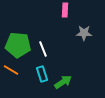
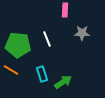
gray star: moved 2 px left
white line: moved 4 px right, 10 px up
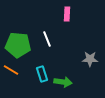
pink rectangle: moved 2 px right, 4 px down
gray star: moved 8 px right, 26 px down
green arrow: rotated 42 degrees clockwise
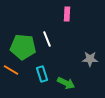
green pentagon: moved 5 px right, 2 px down
green arrow: moved 3 px right, 1 px down; rotated 18 degrees clockwise
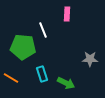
white line: moved 4 px left, 9 px up
orange line: moved 8 px down
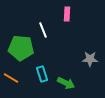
green pentagon: moved 2 px left, 1 px down
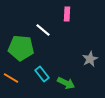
white line: rotated 28 degrees counterclockwise
gray star: rotated 28 degrees counterclockwise
cyan rectangle: rotated 21 degrees counterclockwise
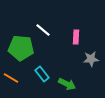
pink rectangle: moved 9 px right, 23 px down
gray star: moved 1 px right; rotated 21 degrees clockwise
green arrow: moved 1 px right, 1 px down
